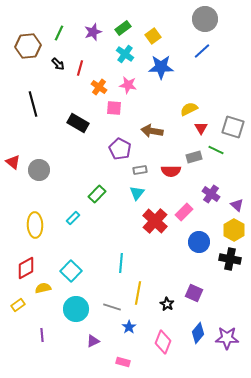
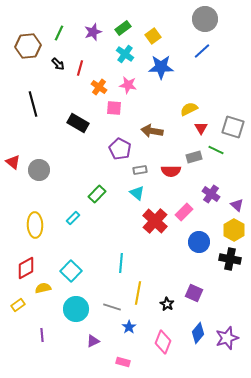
cyan triangle at (137, 193): rotated 28 degrees counterclockwise
purple star at (227, 338): rotated 20 degrees counterclockwise
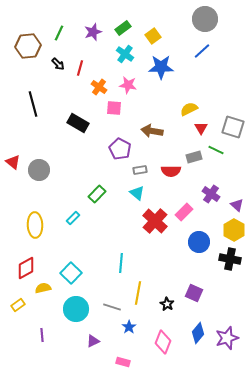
cyan square at (71, 271): moved 2 px down
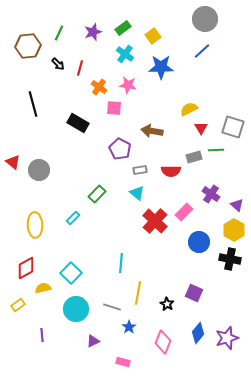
green line at (216, 150): rotated 28 degrees counterclockwise
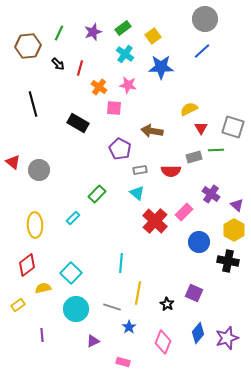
black cross at (230, 259): moved 2 px left, 2 px down
red diamond at (26, 268): moved 1 px right, 3 px up; rotated 10 degrees counterclockwise
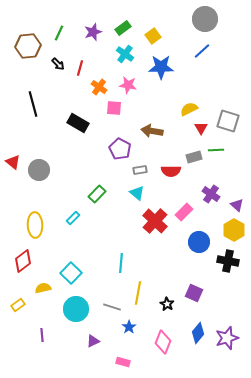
gray square at (233, 127): moved 5 px left, 6 px up
red diamond at (27, 265): moved 4 px left, 4 px up
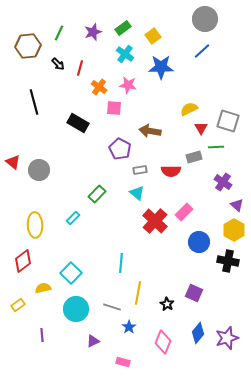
black line at (33, 104): moved 1 px right, 2 px up
brown arrow at (152, 131): moved 2 px left
green line at (216, 150): moved 3 px up
purple cross at (211, 194): moved 12 px right, 12 px up
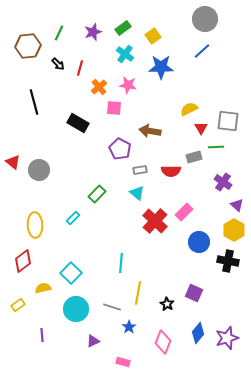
orange cross at (99, 87): rotated 14 degrees clockwise
gray square at (228, 121): rotated 10 degrees counterclockwise
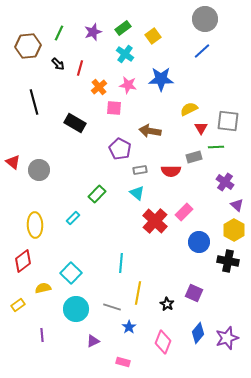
blue star at (161, 67): moved 12 px down
black rectangle at (78, 123): moved 3 px left
purple cross at (223, 182): moved 2 px right
